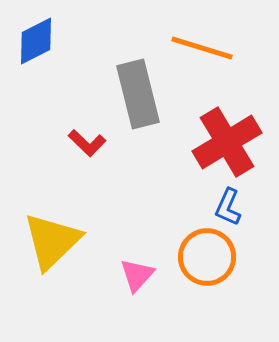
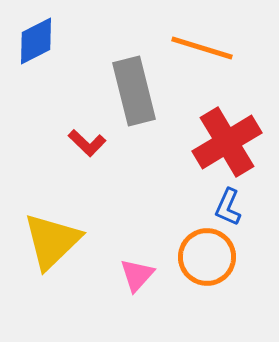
gray rectangle: moved 4 px left, 3 px up
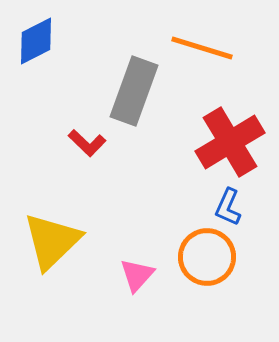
gray rectangle: rotated 34 degrees clockwise
red cross: moved 3 px right
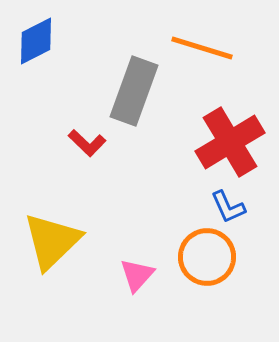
blue L-shape: rotated 48 degrees counterclockwise
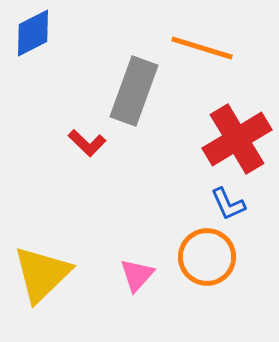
blue diamond: moved 3 px left, 8 px up
red cross: moved 7 px right, 3 px up
blue L-shape: moved 3 px up
yellow triangle: moved 10 px left, 33 px down
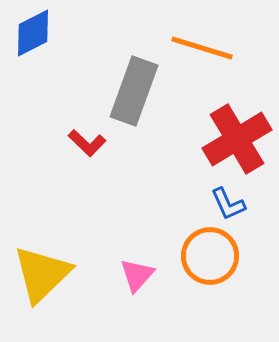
orange circle: moved 3 px right, 1 px up
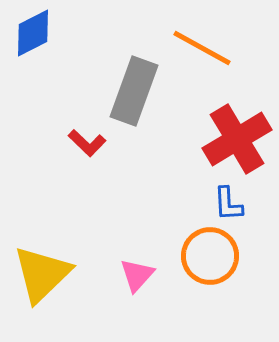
orange line: rotated 12 degrees clockwise
blue L-shape: rotated 21 degrees clockwise
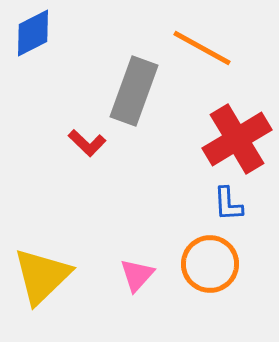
orange circle: moved 8 px down
yellow triangle: moved 2 px down
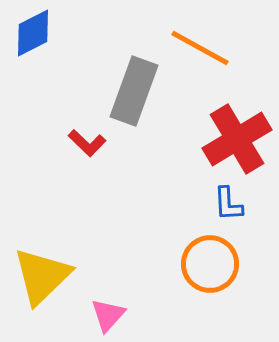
orange line: moved 2 px left
pink triangle: moved 29 px left, 40 px down
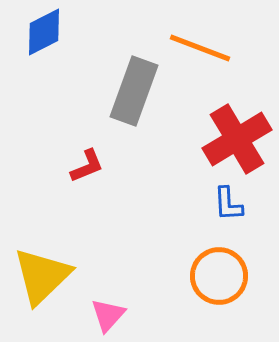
blue diamond: moved 11 px right, 1 px up
orange line: rotated 8 degrees counterclockwise
red L-shape: moved 23 px down; rotated 66 degrees counterclockwise
orange circle: moved 9 px right, 12 px down
